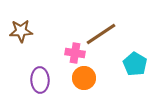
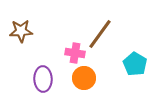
brown line: moved 1 px left; rotated 20 degrees counterclockwise
purple ellipse: moved 3 px right, 1 px up
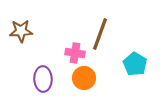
brown line: rotated 16 degrees counterclockwise
